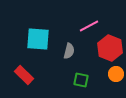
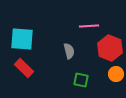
pink line: rotated 24 degrees clockwise
cyan square: moved 16 px left
gray semicircle: rotated 28 degrees counterclockwise
red rectangle: moved 7 px up
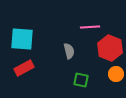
pink line: moved 1 px right, 1 px down
red rectangle: rotated 72 degrees counterclockwise
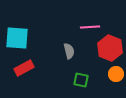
cyan square: moved 5 px left, 1 px up
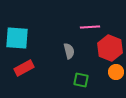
orange circle: moved 2 px up
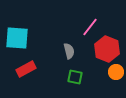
pink line: rotated 48 degrees counterclockwise
red hexagon: moved 3 px left, 1 px down
red rectangle: moved 2 px right, 1 px down
green square: moved 6 px left, 3 px up
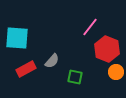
gray semicircle: moved 17 px left, 10 px down; rotated 56 degrees clockwise
